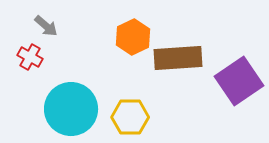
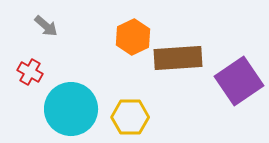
red cross: moved 15 px down
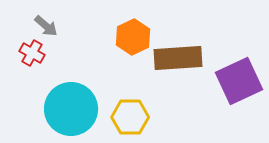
red cross: moved 2 px right, 19 px up
purple square: rotated 9 degrees clockwise
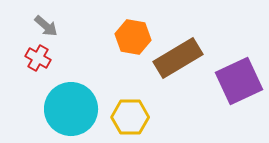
orange hexagon: rotated 24 degrees counterclockwise
red cross: moved 6 px right, 5 px down
brown rectangle: rotated 27 degrees counterclockwise
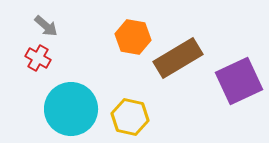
yellow hexagon: rotated 12 degrees clockwise
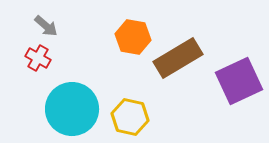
cyan circle: moved 1 px right
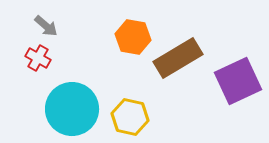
purple square: moved 1 px left
